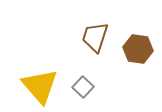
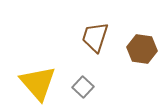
brown hexagon: moved 4 px right
yellow triangle: moved 2 px left, 3 px up
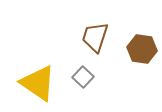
yellow triangle: rotated 15 degrees counterclockwise
gray square: moved 10 px up
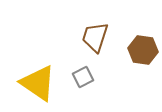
brown hexagon: moved 1 px right, 1 px down
gray square: rotated 20 degrees clockwise
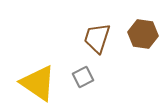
brown trapezoid: moved 2 px right, 1 px down
brown hexagon: moved 16 px up
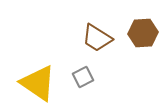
brown hexagon: moved 1 px up; rotated 12 degrees counterclockwise
brown trapezoid: rotated 76 degrees counterclockwise
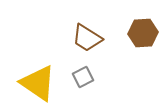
brown trapezoid: moved 10 px left
